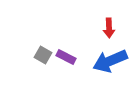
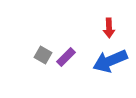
purple rectangle: rotated 72 degrees counterclockwise
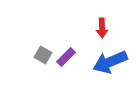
red arrow: moved 7 px left
blue arrow: moved 1 px down
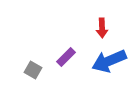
gray square: moved 10 px left, 15 px down
blue arrow: moved 1 px left, 1 px up
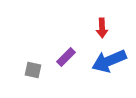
gray square: rotated 18 degrees counterclockwise
